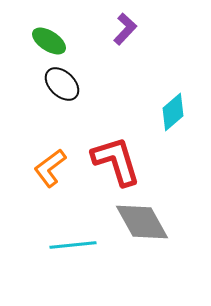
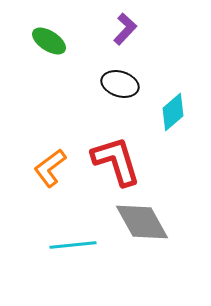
black ellipse: moved 58 px right; rotated 27 degrees counterclockwise
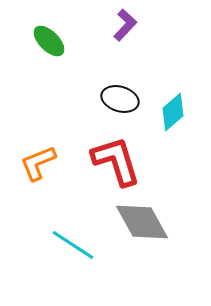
purple L-shape: moved 4 px up
green ellipse: rotated 12 degrees clockwise
black ellipse: moved 15 px down
orange L-shape: moved 12 px left, 5 px up; rotated 15 degrees clockwise
cyan line: rotated 39 degrees clockwise
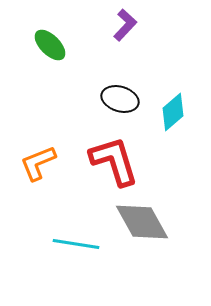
green ellipse: moved 1 px right, 4 px down
red L-shape: moved 2 px left
cyan line: moved 3 px right, 1 px up; rotated 24 degrees counterclockwise
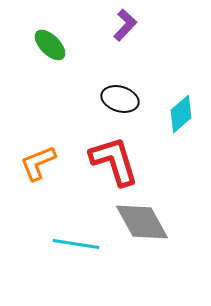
cyan diamond: moved 8 px right, 2 px down
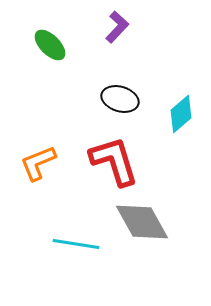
purple L-shape: moved 8 px left, 2 px down
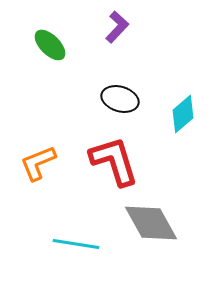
cyan diamond: moved 2 px right
gray diamond: moved 9 px right, 1 px down
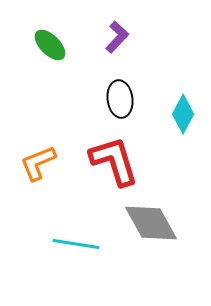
purple L-shape: moved 10 px down
black ellipse: rotated 66 degrees clockwise
cyan diamond: rotated 21 degrees counterclockwise
